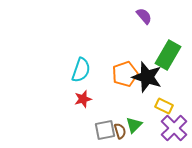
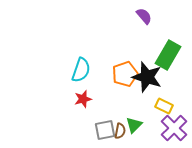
brown semicircle: rotated 28 degrees clockwise
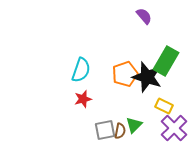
green rectangle: moved 2 px left, 6 px down
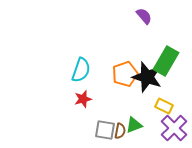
green triangle: rotated 24 degrees clockwise
gray square: rotated 20 degrees clockwise
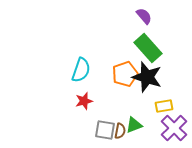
green rectangle: moved 18 px left, 13 px up; rotated 72 degrees counterclockwise
red star: moved 1 px right, 2 px down
yellow rectangle: rotated 36 degrees counterclockwise
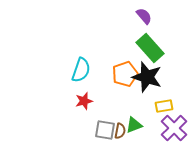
green rectangle: moved 2 px right
